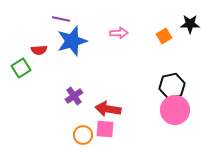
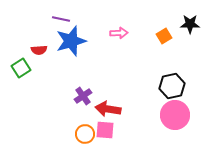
blue star: moved 1 px left
purple cross: moved 9 px right
pink circle: moved 5 px down
pink square: moved 1 px down
orange circle: moved 2 px right, 1 px up
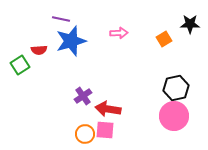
orange square: moved 3 px down
green square: moved 1 px left, 3 px up
black hexagon: moved 4 px right, 2 px down
pink circle: moved 1 px left, 1 px down
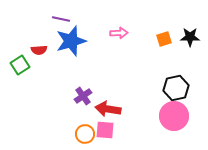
black star: moved 13 px down
orange square: rotated 14 degrees clockwise
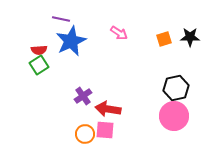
pink arrow: rotated 36 degrees clockwise
blue star: rotated 8 degrees counterclockwise
green square: moved 19 px right
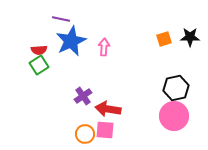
pink arrow: moved 15 px left, 14 px down; rotated 120 degrees counterclockwise
